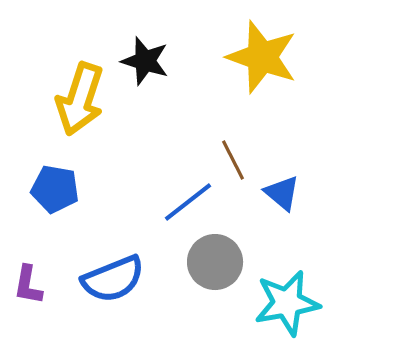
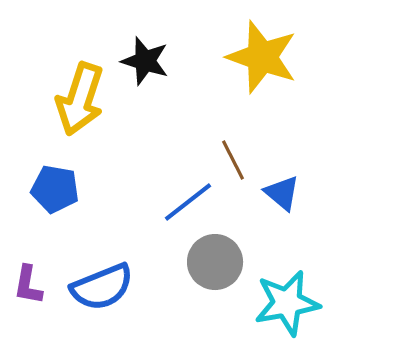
blue semicircle: moved 11 px left, 8 px down
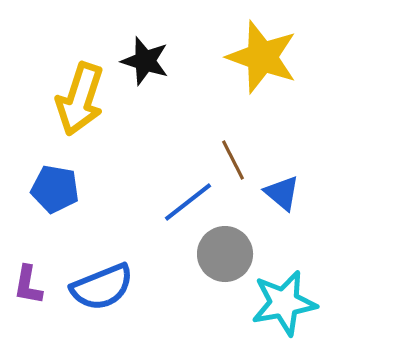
gray circle: moved 10 px right, 8 px up
cyan star: moved 3 px left
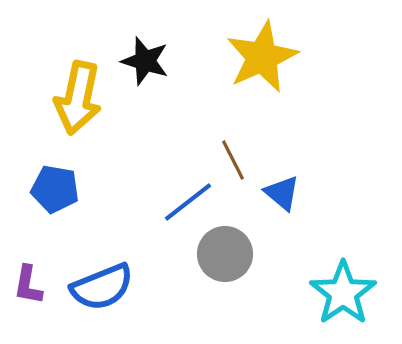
yellow star: rotated 28 degrees clockwise
yellow arrow: moved 2 px left, 1 px up; rotated 6 degrees counterclockwise
cyan star: moved 59 px right, 10 px up; rotated 24 degrees counterclockwise
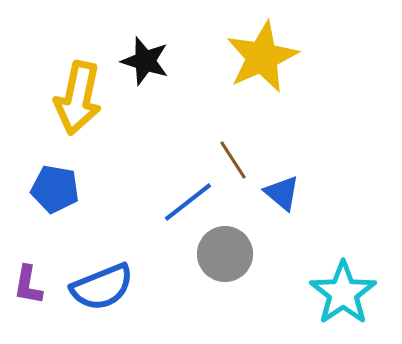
brown line: rotated 6 degrees counterclockwise
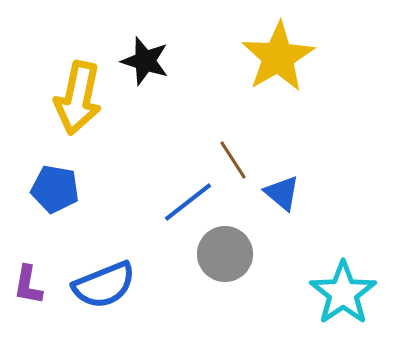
yellow star: moved 16 px right; rotated 6 degrees counterclockwise
blue semicircle: moved 2 px right, 2 px up
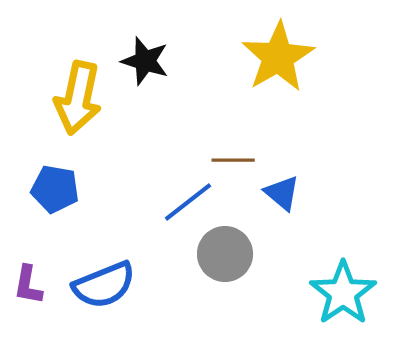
brown line: rotated 57 degrees counterclockwise
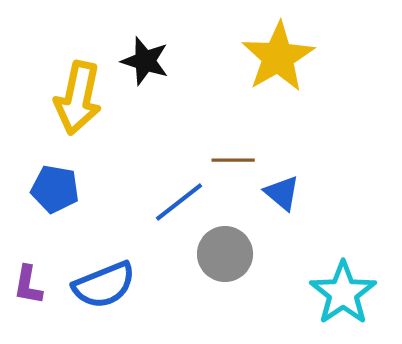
blue line: moved 9 px left
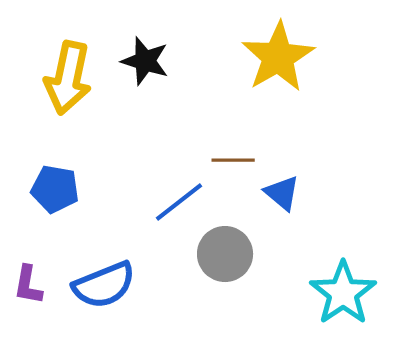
yellow arrow: moved 10 px left, 20 px up
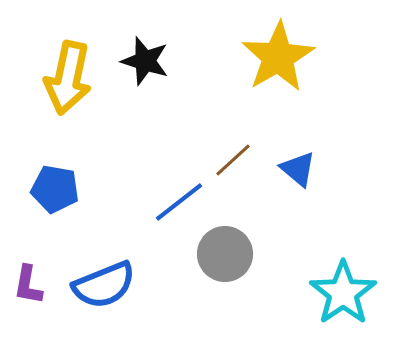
brown line: rotated 42 degrees counterclockwise
blue triangle: moved 16 px right, 24 px up
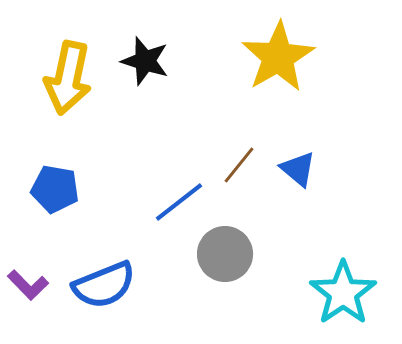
brown line: moved 6 px right, 5 px down; rotated 9 degrees counterclockwise
purple L-shape: rotated 54 degrees counterclockwise
